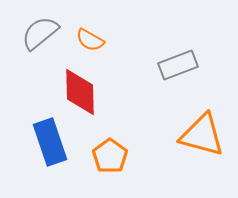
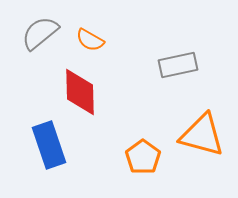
gray rectangle: rotated 9 degrees clockwise
blue rectangle: moved 1 px left, 3 px down
orange pentagon: moved 33 px right, 1 px down
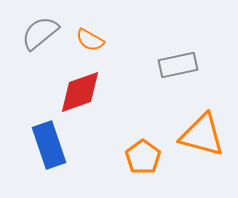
red diamond: rotated 72 degrees clockwise
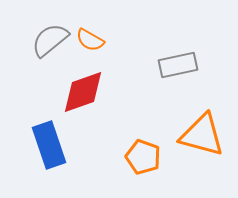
gray semicircle: moved 10 px right, 7 px down
red diamond: moved 3 px right
orange pentagon: rotated 16 degrees counterclockwise
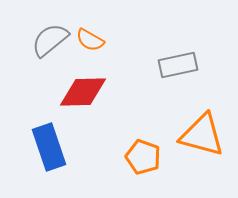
red diamond: rotated 18 degrees clockwise
blue rectangle: moved 2 px down
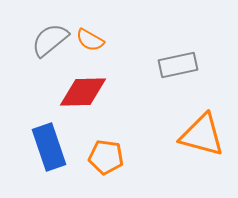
orange pentagon: moved 37 px left; rotated 12 degrees counterclockwise
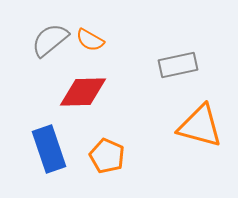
orange triangle: moved 2 px left, 9 px up
blue rectangle: moved 2 px down
orange pentagon: moved 1 px right, 1 px up; rotated 16 degrees clockwise
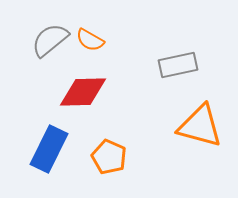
blue rectangle: rotated 45 degrees clockwise
orange pentagon: moved 2 px right, 1 px down
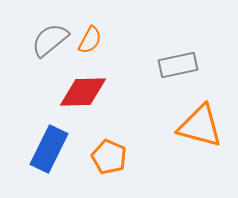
orange semicircle: rotated 92 degrees counterclockwise
